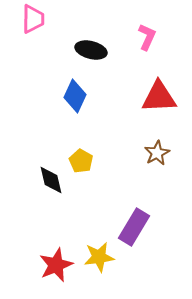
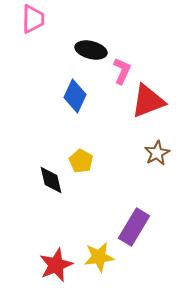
pink L-shape: moved 25 px left, 34 px down
red triangle: moved 11 px left, 4 px down; rotated 18 degrees counterclockwise
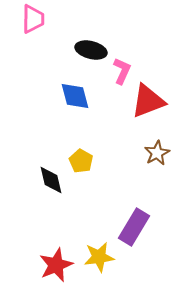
blue diamond: rotated 40 degrees counterclockwise
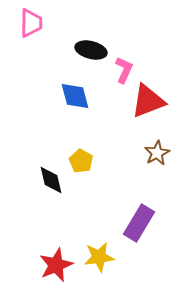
pink trapezoid: moved 2 px left, 4 px down
pink L-shape: moved 2 px right, 1 px up
purple rectangle: moved 5 px right, 4 px up
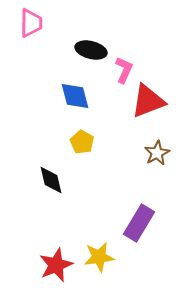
yellow pentagon: moved 1 px right, 19 px up
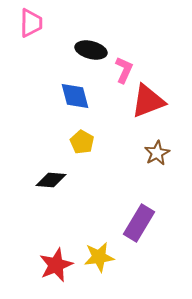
black diamond: rotated 72 degrees counterclockwise
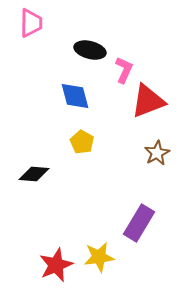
black ellipse: moved 1 px left
black diamond: moved 17 px left, 6 px up
